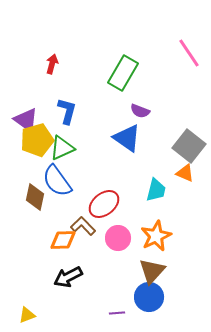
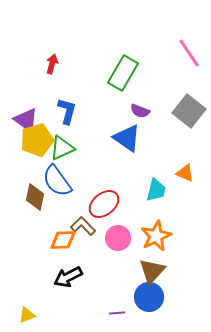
gray square: moved 35 px up
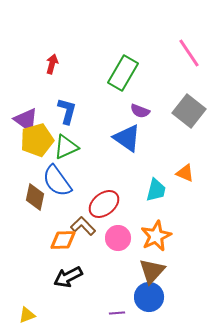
green triangle: moved 4 px right, 1 px up
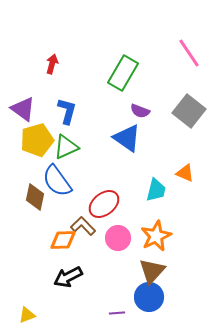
purple triangle: moved 3 px left, 11 px up
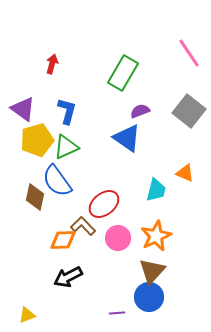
purple semicircle: rotated 138 degrees clockwise
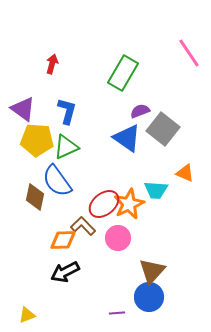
gray square: moved 26 px left, 18 px down
yellow pentagon: rotated 20 degrees clockwise
cyan trapezoid: rotated 80 degrees clockwise
orange star: moved 27 px left, 32 px up
black arrow: moved 3 px left, 5 px up
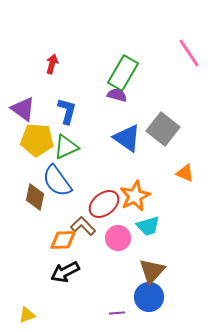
purple semicircle: moved 23 px left, 16 px up; rotated 36 degrees clockwise
cyan trapezoid: moved 8 px left, 36 px down; rotated 20 degrees counterclockwise
orange star: moved 6 px right, 8 px up
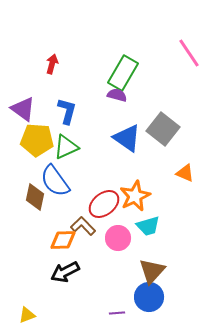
blue semicircle: moved 2 px left
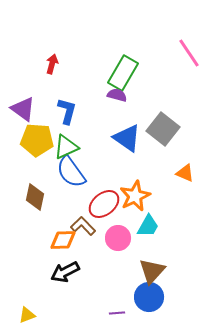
blue semicircle: moved 16 px right, 9 px up
cyan trapezoid: rotated 45 degrees counterclockwise
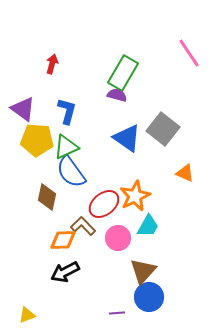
brown diamond: moved 12 px right
brown triangle: moved 9 px left
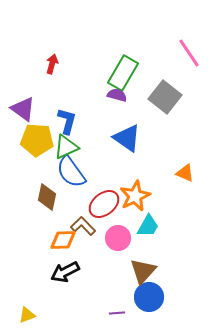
blue L-shape: moved 10 px down
gray square: moved 2 px right, 32 px up
